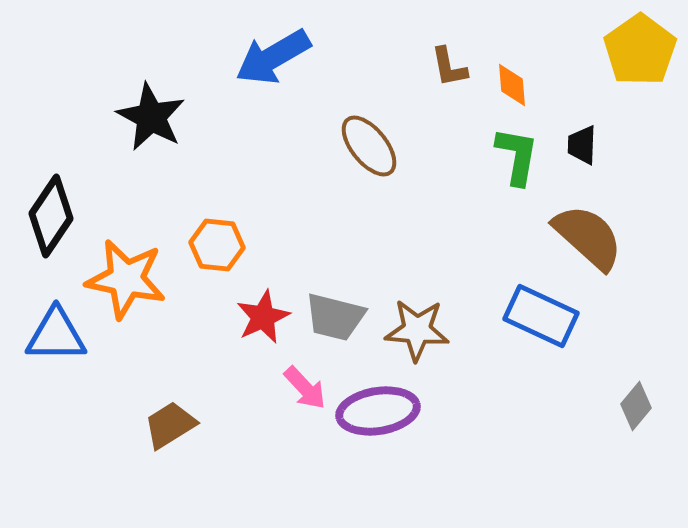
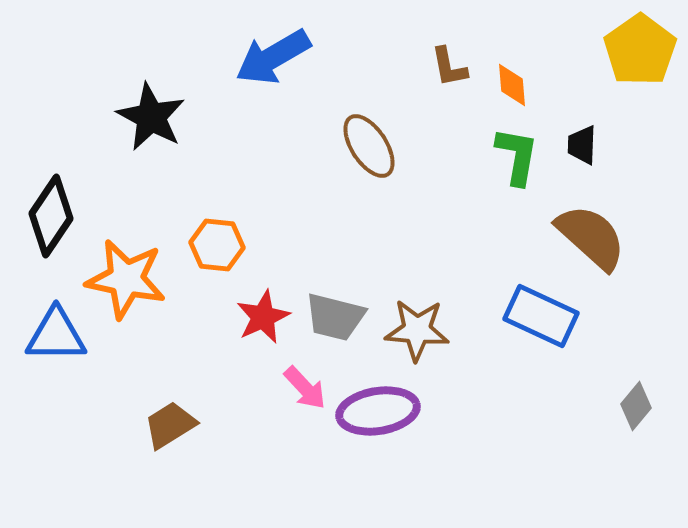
brown ellipse: rotated 6 degrees clockwise
brown semicircle: moved 3 px right
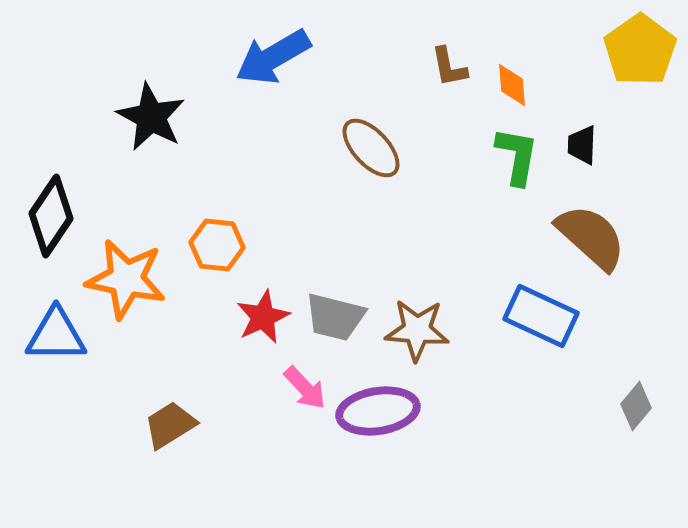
brown ellipse: moved 2 px right, 2 px down; rotated 10 degrees counterclockwise
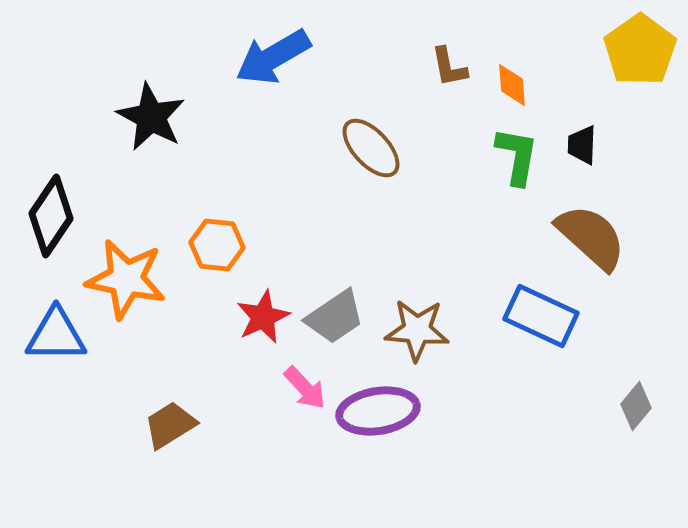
gray trapezoid: rotated 48 degrees counterclockwise
